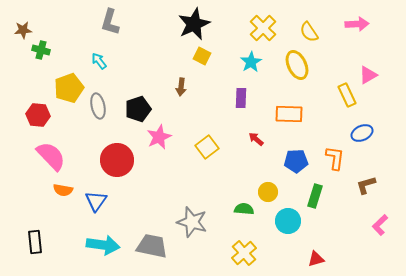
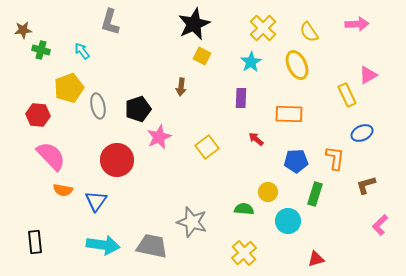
cyan arrow at (99, 61): moved 17 px left, 10 px up
green rectangle at (315, 196): moved 2 px up
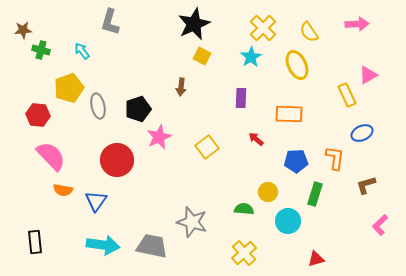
cyan star at (251, 62): moved 5 px up
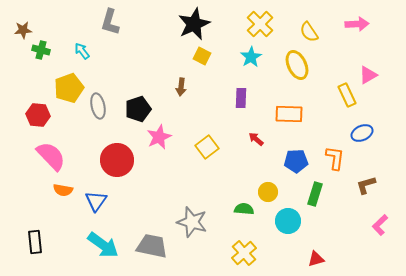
yellow cross at (263, 28): moved 3 px left, 4 px up
cyan arrow at (103, 245): rotated 28 degrees clockwise
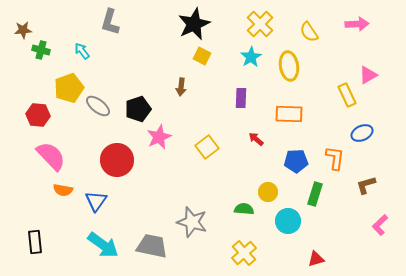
yellow ellipse at (297, 65): moved 8 px left, 1 px down; rotated 16 degrees clockwise
gray ellipse at (98, 106): rotated 40 degrees counterclockwise
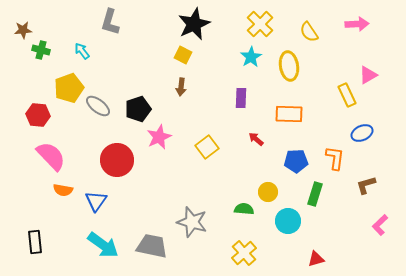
yellow square at (202, 56): moved 19 px left, 1 px up
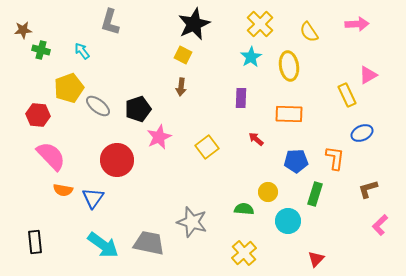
brown L-shape at (366, 185): moved 2 px right, 4 px down
blue triangle at (96, 201): moved 3 px left, 3 px up
gray trapezoid at (152, 246): moved 3 px left, 3 px up
red triangle at (316, 259): rotated 30 degrees counterclockwise
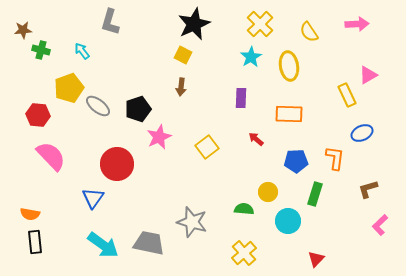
red circle at (117, 160): moved 4 px down
orange semicircle at (63, 190): moved 33 px left, 24 px down
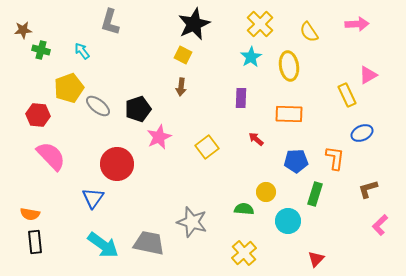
yellow circle at (268, 192): moved 2 px left
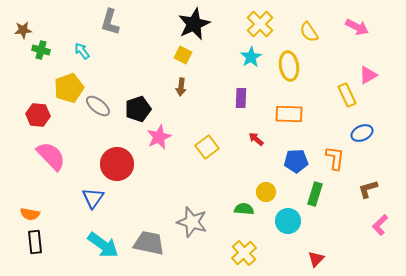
pink arrow at (357, 24): moved 3 px down; rotated 30 degrees clockwise
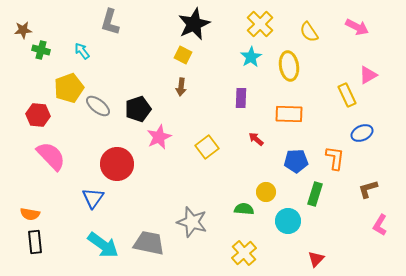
pink L-shape at (380, 225): rotated 15 degrees counterclockwise
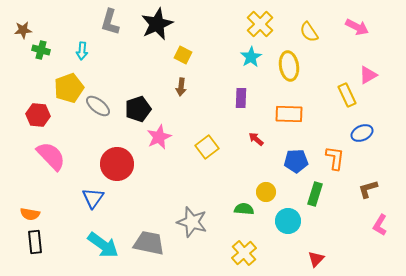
black star at (194, 24): moved 37 px left
cyan arrow at (82, 51): rotated 138 degrees counterclockwise
